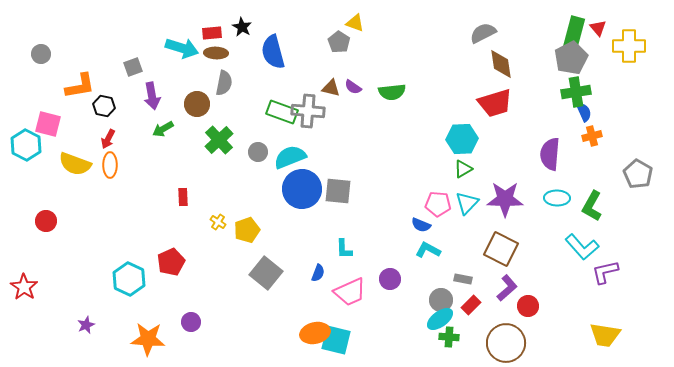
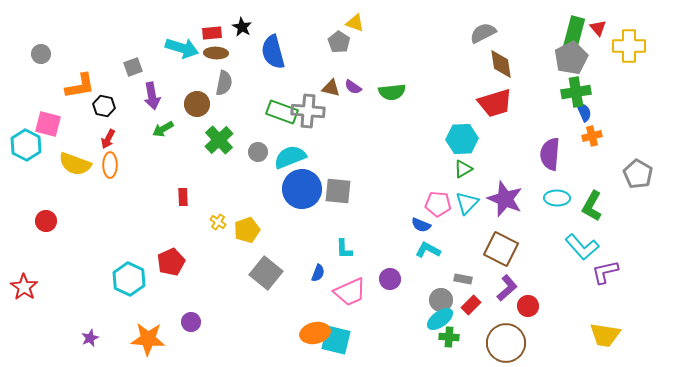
purple star at (505, 199): rotated 21 degrees clockwise
purple star at (86, 325): moved 4 px right, 13 px down
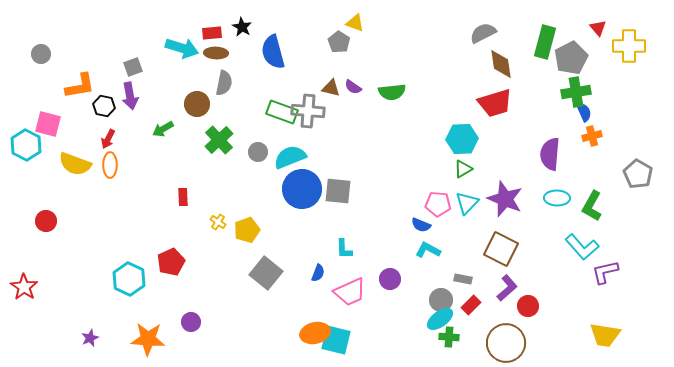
green rectangle at (574, 33): moved 29 px left, 9 px down
purple arrow at (152, 96): moved 22 px left
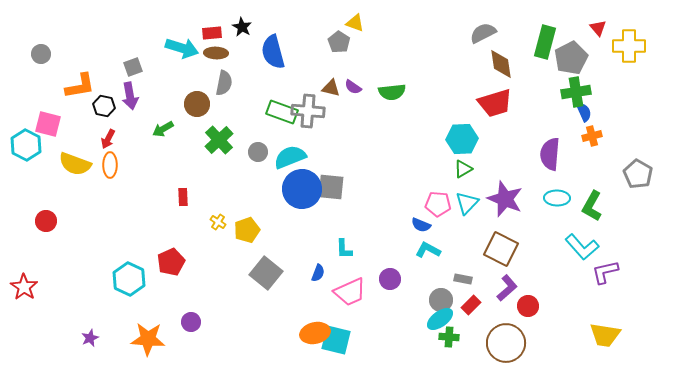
gray square at (338, 191): moved 7 px left, 4 px up
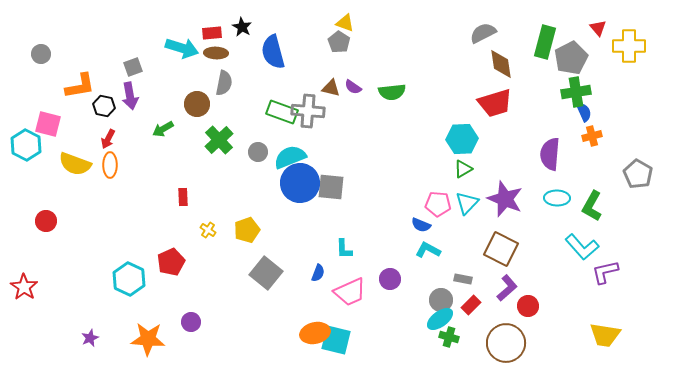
yellow triangle at (355, 23): moved 10 px left
blue circle at (302, 189): moved 2 px left, 6 px up
yellow cross at (218, 222): moved 10 px left, 8 px down
green cross at (449, 337): rotated 12 degrees clockwise
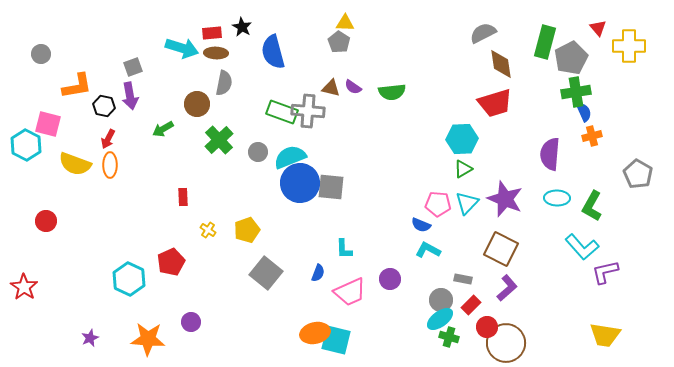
yellow triangle at (345, 23): rotated 18 degrees counterclockwise
orange L-shape at (80, 86): moved 3 px left
red circle at (528, 306): moved 41 px left, 21 px down
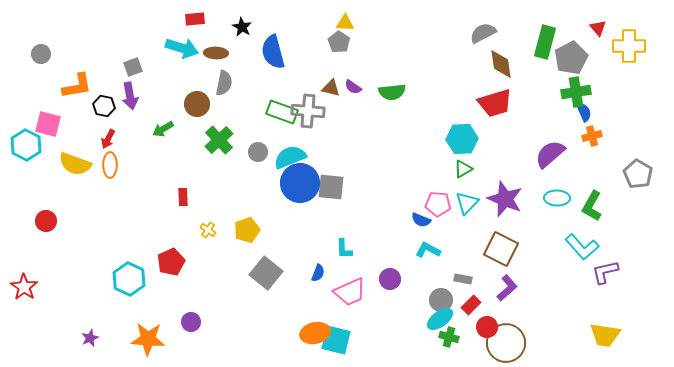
red rectangle at (212, 33): moved 17 px left, 14 px up
purple semicircle at (550, 154): rotated 44 degrees clockwise
blue semicircle at (421, 225): moved 5 px up
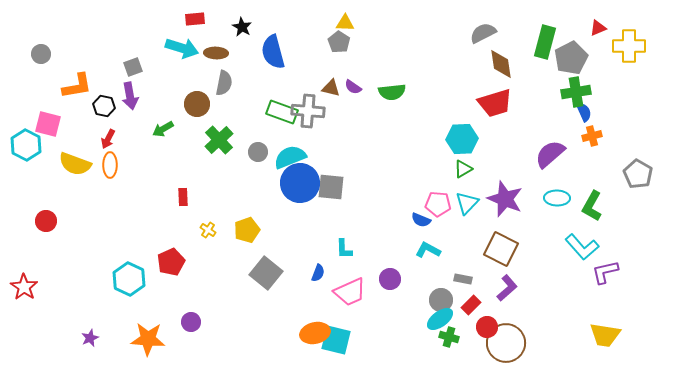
red triangle at (598, 28): rotated 48 degrees clockwise
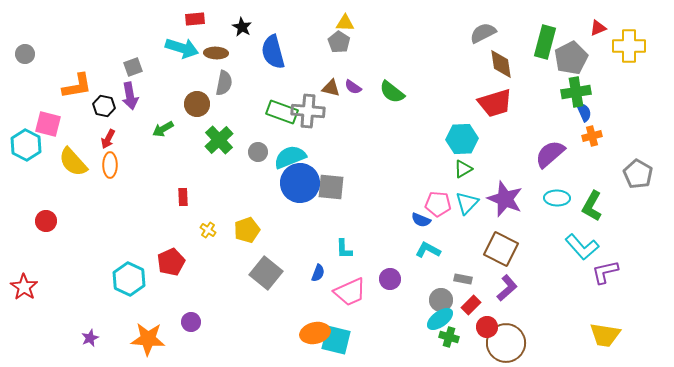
gray circle at (41, 54): moved 16 px left
green semicircle at (392, 92): rotated 44 degrees clockwise
yellow semicircle at (75, 164): moved 2 px left, 2 px up; rotated 28 degrees clockwise
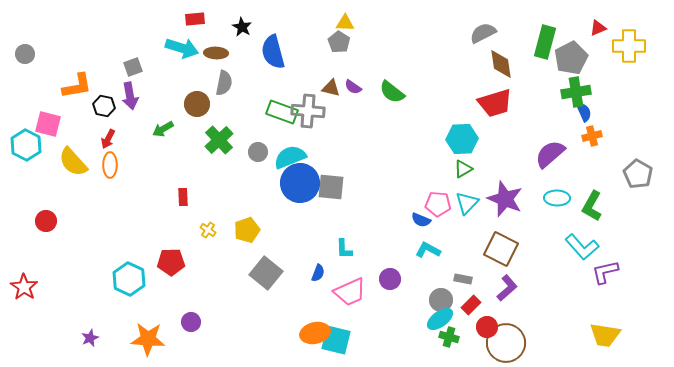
red pentagon at (171, 262): rotated 24 degrees clockwise
